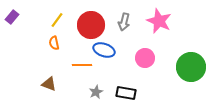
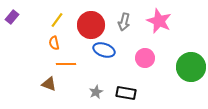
orange line: moved 16 px left, 1 px up
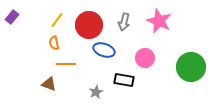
red circle: moved 2 px left
black rectangle: moved 2 px left, 13 px up
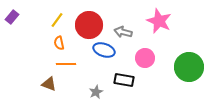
gray arrow: moved 1 px left, 10 px down; rotated 90 degrees clockwise
orange semicircle: moved 5 px right
green circle: moved 2 px left
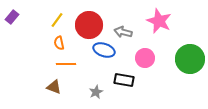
green circle: moved 1 px right, 8 px up
brown triangle: moved 5 px right, 3 px down
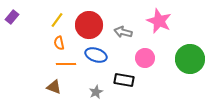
blue ellipse: moved 8 px left, 5 px down
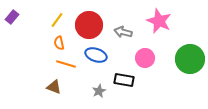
orange line: rotated 18 degrees clockwise
gray star: moved 3 px right, 1 px up
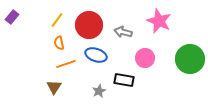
orange line: rotated 36 degrees counterclockwise
brown triangle: rotated 42 degrees clockwise
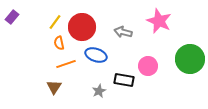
yellow line: moved 2 px left, 2 px down
red circle: moved 7 px left, 2 px down
pink circle: moved 3 px right, 8 px down
